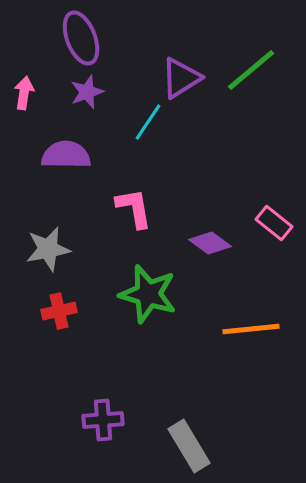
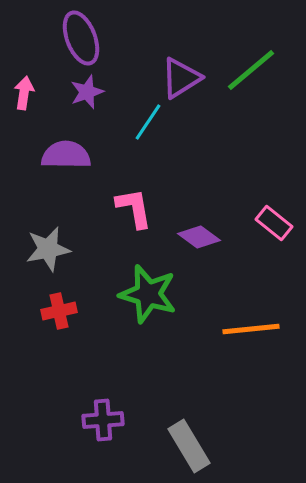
purple diamond: moved 11 px left, 6 px up
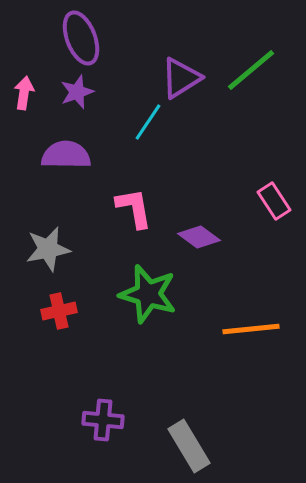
purple star: moved 10 px left
pink rectangle: moved 22 px up; rotated 18 degrees clockwise
purple cross: rotated 9 degrees clockwise
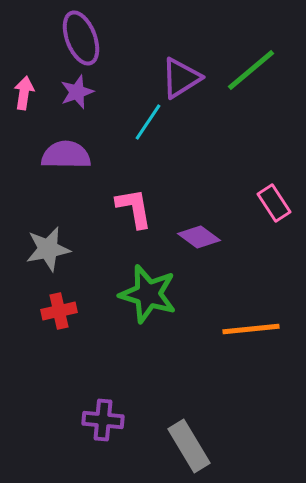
pink rectangle: moved 2 px down
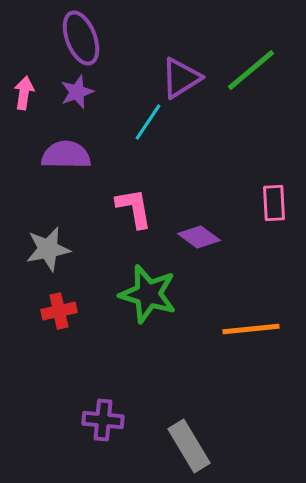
pink rectangle: rotated 30 degrees clockwise
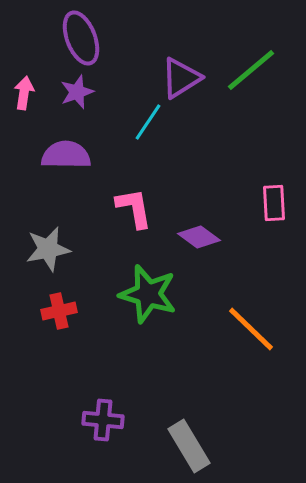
orange line: rotated 50 degrees clockwise
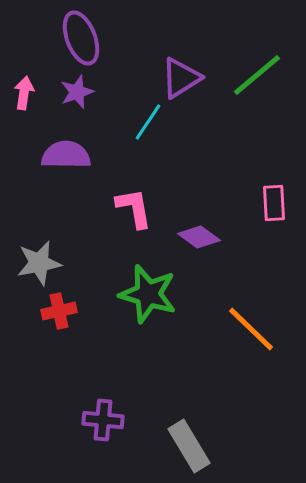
green line: moved 6 px right, 5 px down
gray star: moved 9 px left, 14 px down
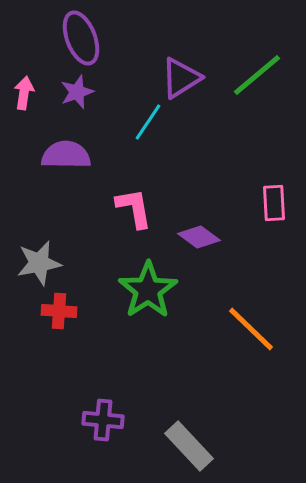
green star: moved 4 px up; rotated 22 degrees clockwise
red cross: rotated 16 degrees clockwise
gray rectangle: rotated 12 degrees counterclockwise
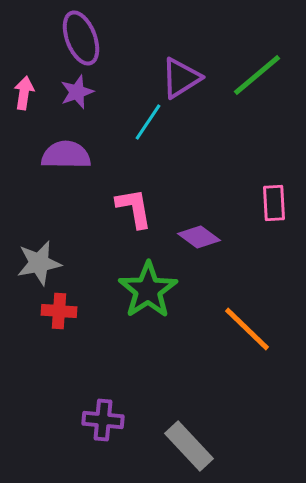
orange line: moved 4 px left
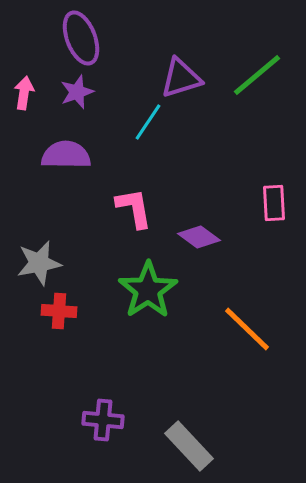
purple triangle: rotated 15 degrees clockwise
